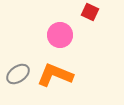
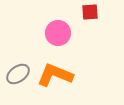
red square: rotated 30 degrees counterclockwise
pink circle: moved 2 px left, 2 px up
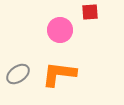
pink circle: moved 2 px right, 3 px up
orange L-shape: moved 4 px right, 1 px up; rotated 15 degrees counterclockwise
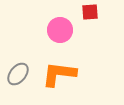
gray ellipse: rotated 15 degrees counterclockwise
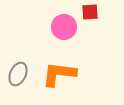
pink circle: moved 4 px right, 3 px up
gray ellipse: rotated 15 degrees counterclockwise
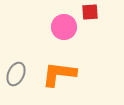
gray ellipse: moved 2 px left
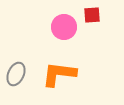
red square: moved 2 px right, 3 px down
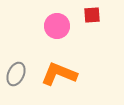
pink circle: moved 7 px left, 1 px up
orange L-shape: rotated 15 degrees clockwise
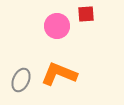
red square: moved 6 px left, 1 px up
gray ellipse: moved 5 px right, 6 px down
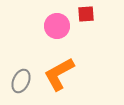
orange L-shape: rotated 51 degrees counterclockwise
gray ellipse: moved 1 px down
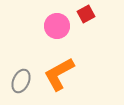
red square: rotated 24 degrees counterclockwise
